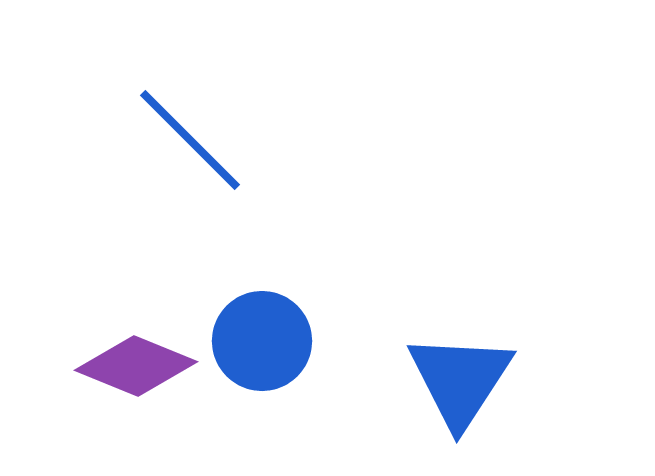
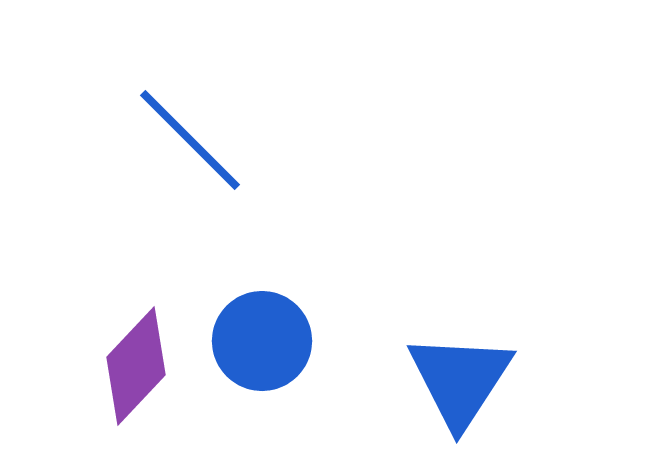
purple diamond: rotated 69 degrees counterclockwise
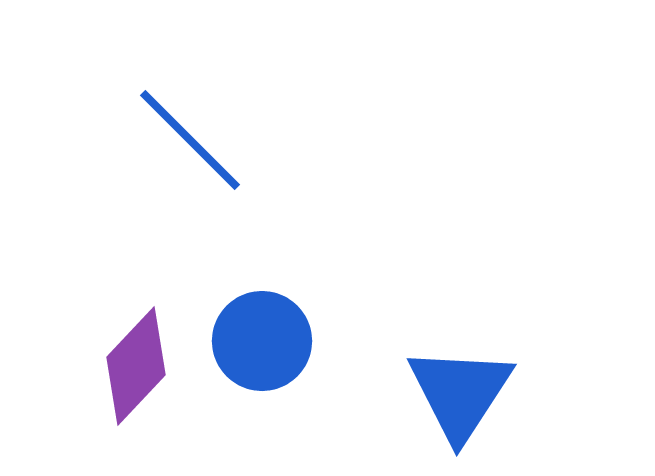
blue triangle: moved 13 px down
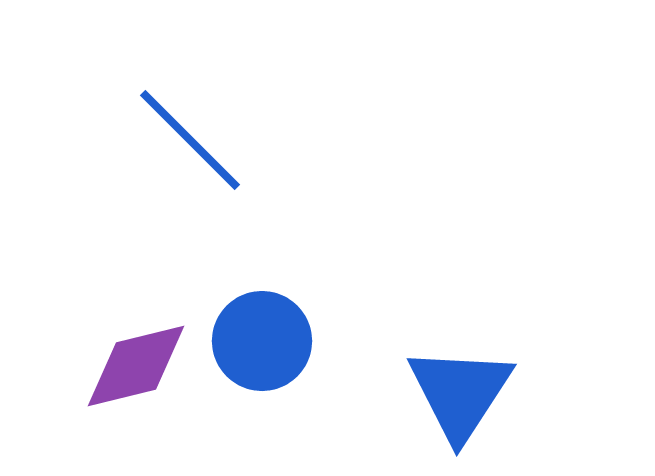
purple diamond: rotated 33 degrees clockwise
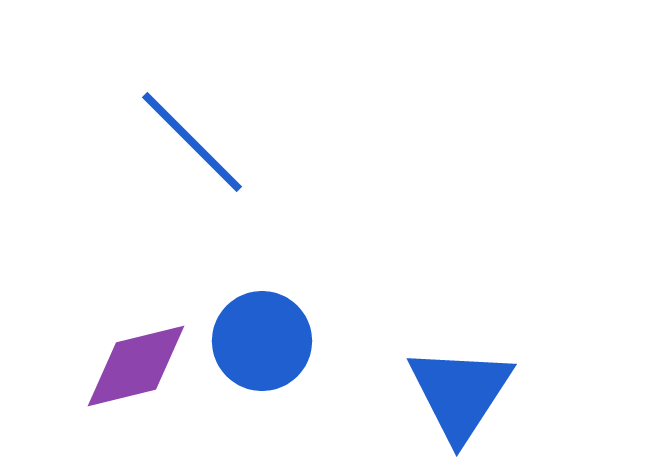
blue line: moved 2 px right, 2 px down
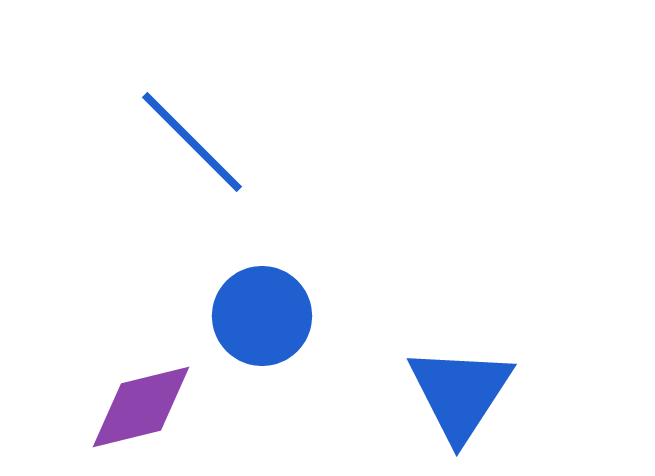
blue circle: moved 25 px up
purple diamond: moved 5 px right, 41 px down
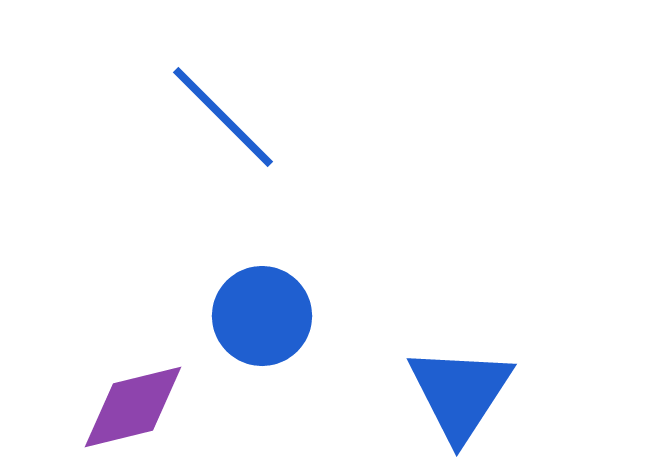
blue line: moved 31 px right, 25 px up
purple diamond: moved 8 px left
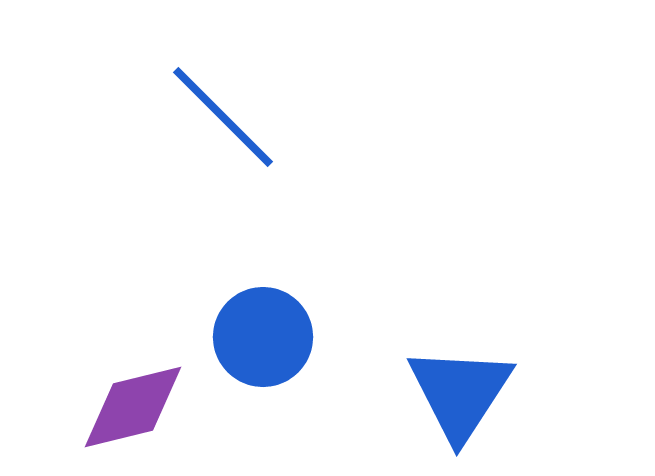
blue circle: moved 1 px right, 21 px down
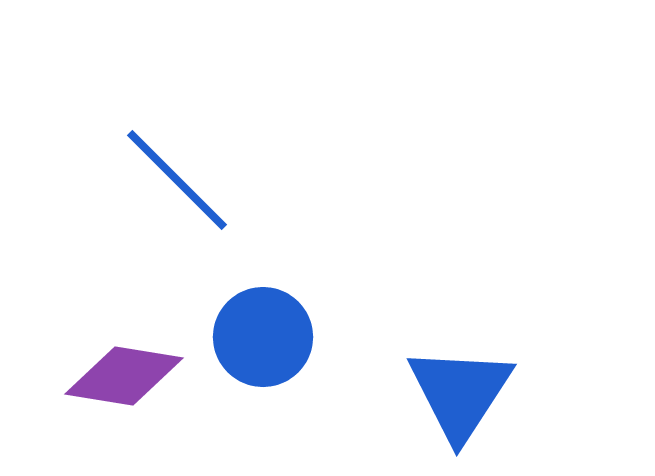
blue line: moved 46 px left, 63 px down
purple diamond: moved 9 px left, 31 px up; rotated 23 degrees clockwise
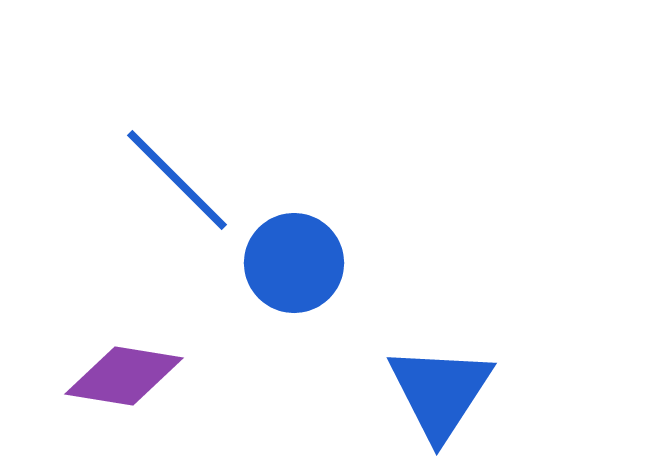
blue circle: moved 31 px right, 74 px up
blue triangle: moved 20 px left, 1 px up
